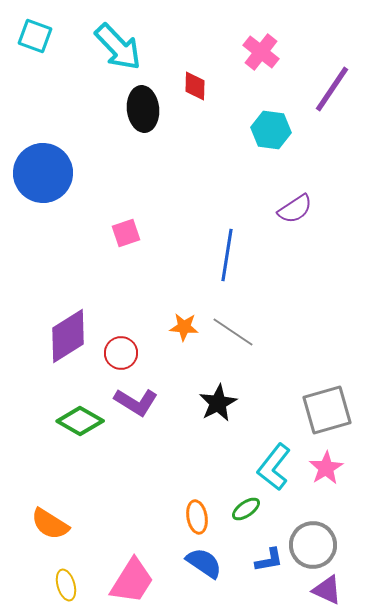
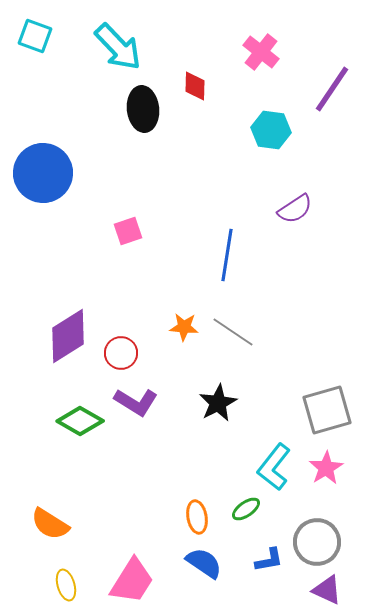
pink square: moved 2 px right, 2 px up
gray circle: moved 4 px right, 3 px up
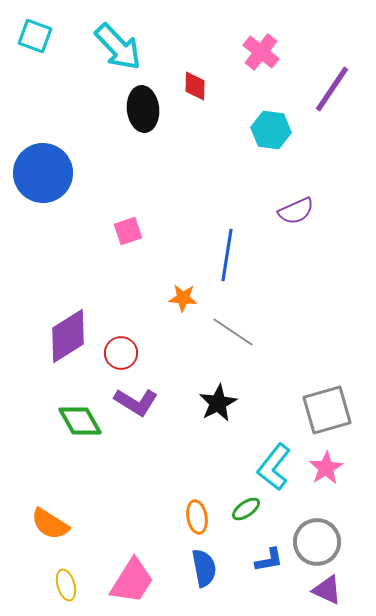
purple semicircle: moved 1 px right, 2 px down; rotated 9 degrees clockwise
orange star: moved 1 px left, 29 px up
green diamond: rotated 30 degrees clockwise
blue semicircle: moved 5 px down; rotated 45 degrees clockwise
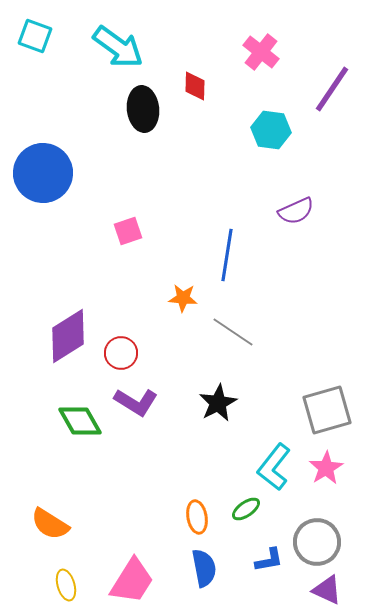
cyan arrow: rotated 10 degrees counterclockwise
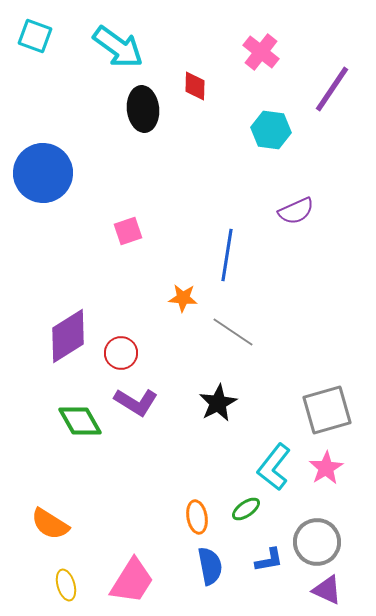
blue semicircle: moved 6 px right, 2 px up
